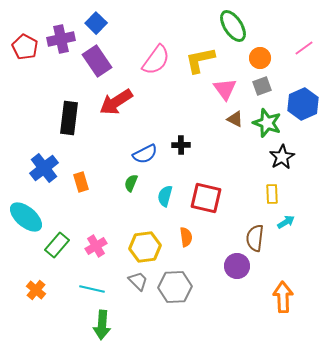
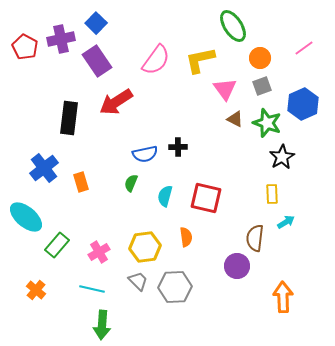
black cross: moved 3 px left, 2 px down
blue semicircle: rotated 15 degrees clockwise
pink cross: moved 3 px right, 6 px down
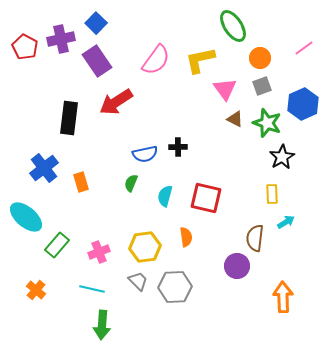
pink cross: rotated 10 degrees clockwise
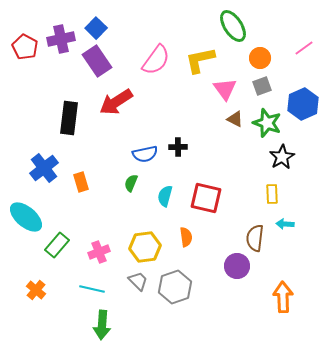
blue square: moved 5 px down
cyan arrow: moved 1 px left, 2 px down; rotated 144 degrees counterclockwise
gray hexagon: rotated 16 degrees counterclockwise
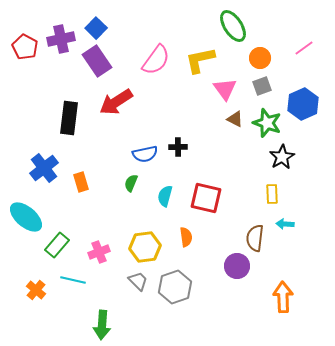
cyan line: moved 19 px left, 9 px up
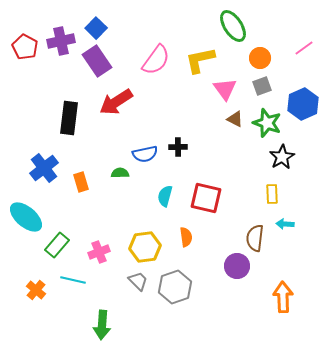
purple cross: moved 2 px down
green semicircle: moved 11 px left, 10 px up; rotated 66 degrees clockwise
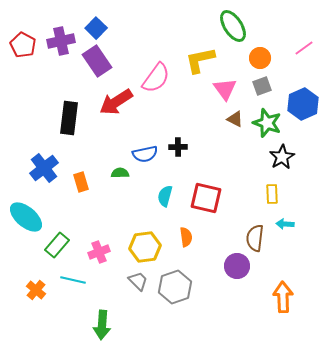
red pentagon: moved 2 px left, 2 px up
pink semicircle: moved 18 px down
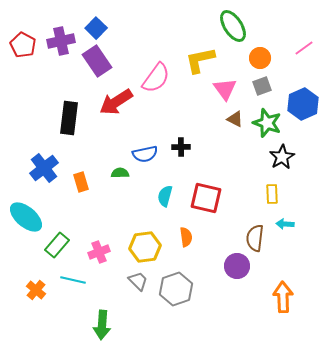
black cross: moved 3 px right
gray hexagon: moved 1 px right, 2 px down
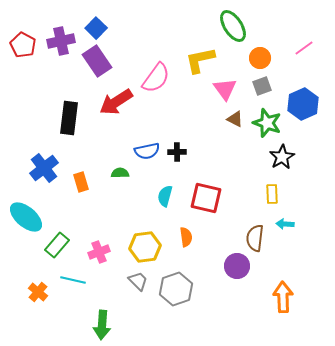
black cross: moved 4 px left, 5 px down
blue semicircle: moved 2 px right, 3 px up
orange cross: moved 2 px right, 2 px down
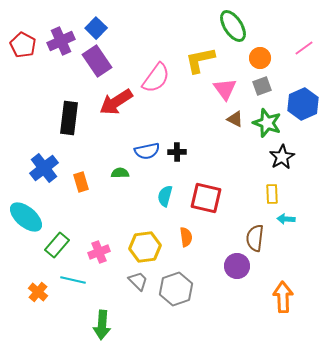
purple cross: rotated 12 degrees counterclockwise
cyan arrow: moved 1 px right, 5 px up
